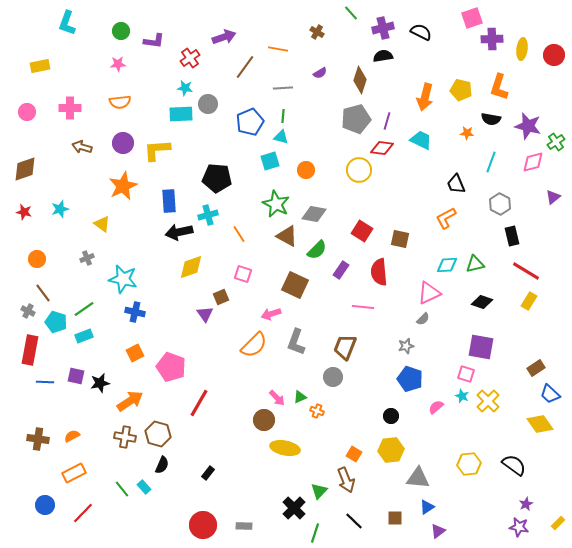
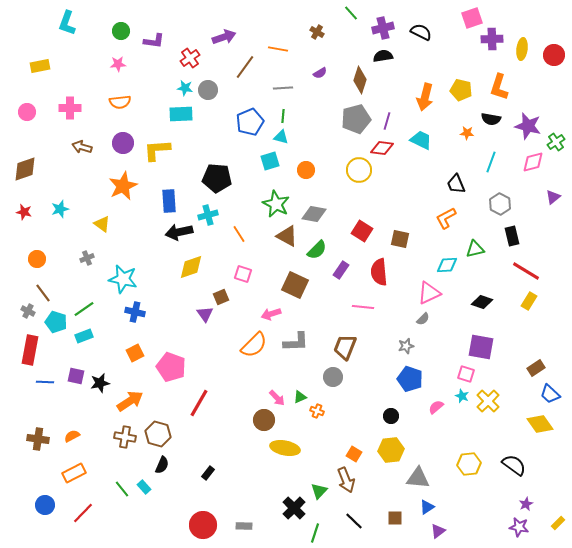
gray circle at (208, 104): moved 14 px up
green triangle at (475, 264): moved 15 px up
gray L-shape at (296, 342): rotated 112 degrees counterclockwise
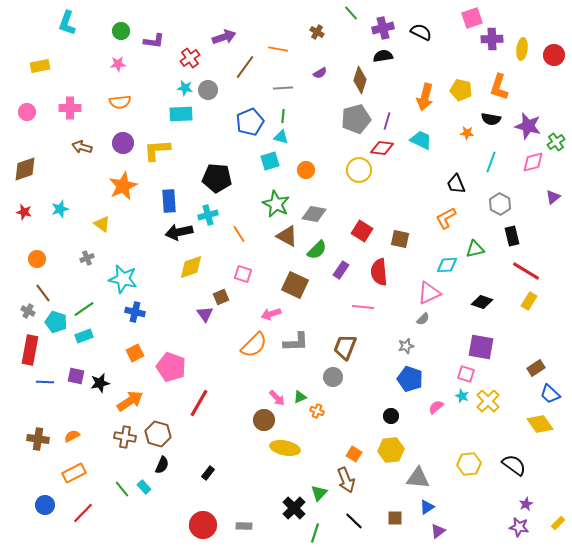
green triangle at (319, 491): moved 2 px down
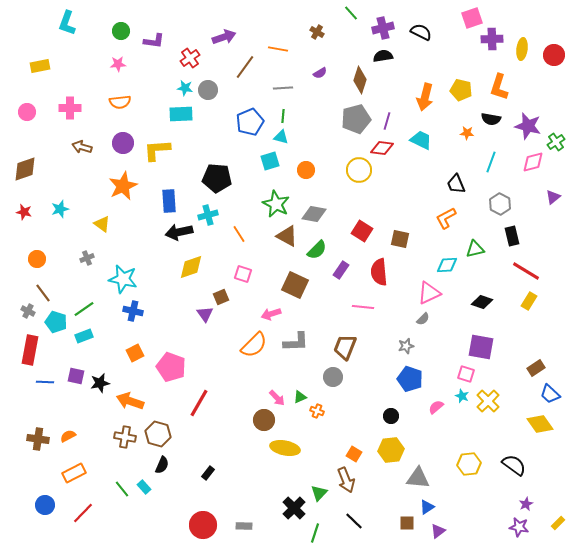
blue cross at (135, 312): moved 2 px left, 1 px up
orange arrow at (130, 401): rotated 128 degrees counterclockwise
orange semicircle at (72, 436): moved 4 px left
brown square at (395, 518): moved 12 px right, 5 px down
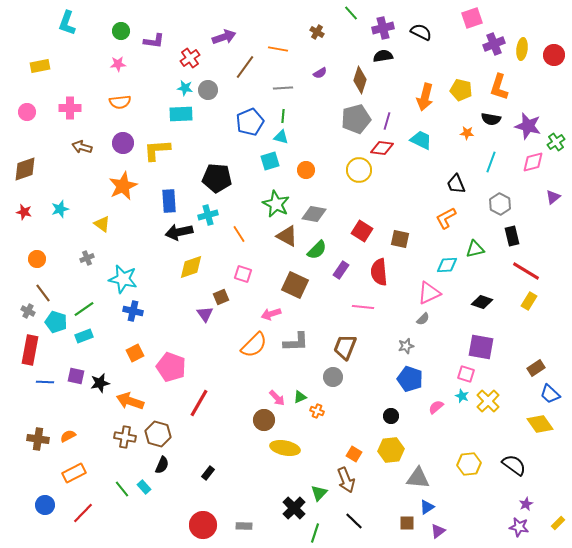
purple cross at (492, 39): moved 2 px right, 5 px down; rotated 20 degrees counterclockwise
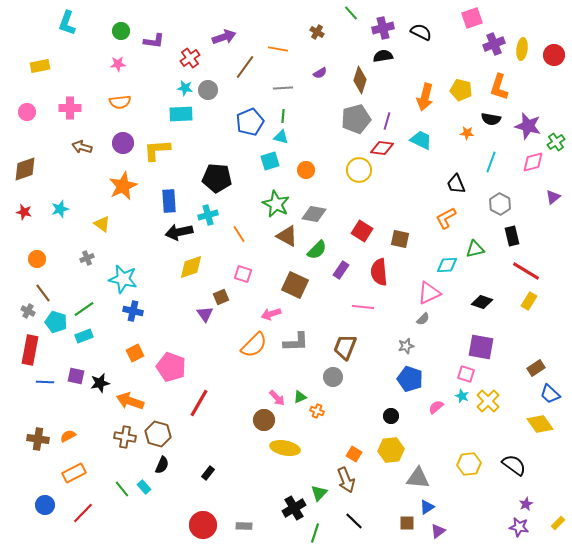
black cross at (294, 508): rotated 15 degrees clockwise
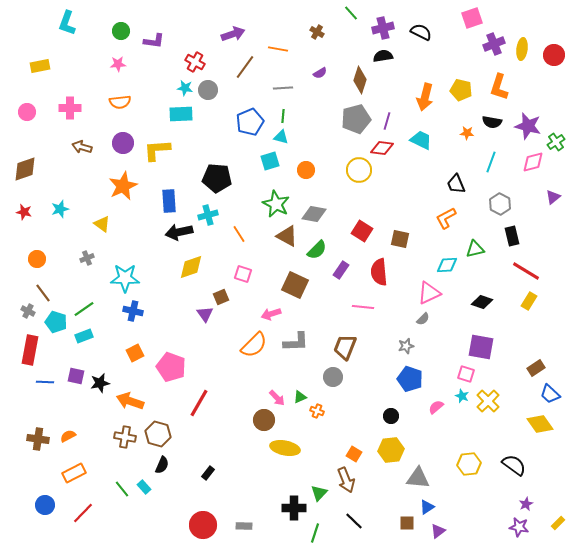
purple arrow at (224, 37): moved 9 px right, 3 px up
red cross at (190, 58): moved 5 px right, 4 px down; rotated 24 degrees counterclockwise
black semicircle at (491, 119): moved 1 px right, 3 px down
cyan star at (123, 279): moved 2 px right, 1 px up; rotated 12 degrees counterclockwise
black cross at (294, 508): rotated 30 degrees clockwise
